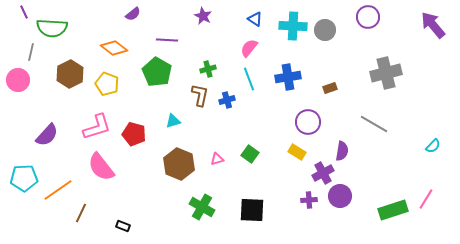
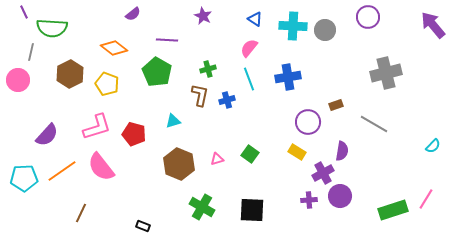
brown rectangle at (330, 88): moved 6 px right, 17 px down
orange line at (58, 190): moved 4 px right, 19 px up
black rectangle at (123, 226): moved 20 px right
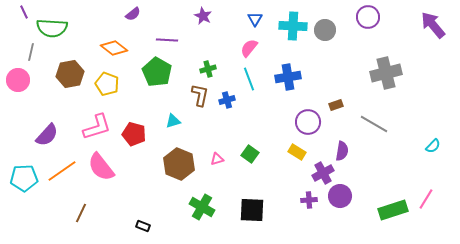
blue triangle at (255, 19): rotated 28 degrees clockwise
brown hexagon at (70, 74): rotated 16 degrees clockwise
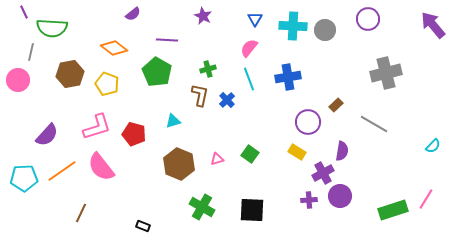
purple circle at (368, 17): moved 2 px down
blue cross at (227, 100): rotated 28 degrees counterclockwise
brown rectangle at (336, 105): rotated 24 degrees counterclockwise
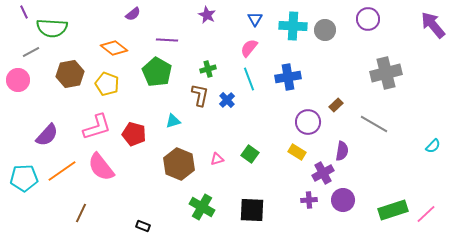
purple star at (203, 16): moved 4 px right, 1 px up
gray line at (31, 52): rotated 48 degrees clockwise
purple circle at (340, 196): moved 3 px right, 4 px down
pink line at (426, 199): moved 15 px down; rotated 15 degrees clockwise
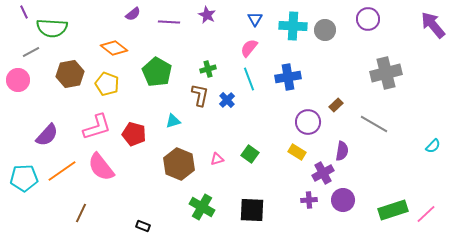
purple line at (167, 40): moved 2 px right, 18 px up
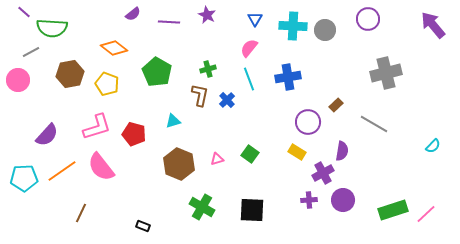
purple line at (24, 12): rotated 24 degrees counterclockwise
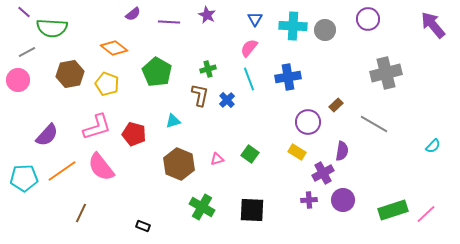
gray line at (31, 52): moved 4 px left
